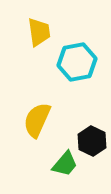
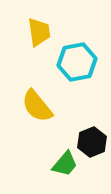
yellow semicircle: moved 14 px up; rotated 63 degrees counterclockwise
black hexagon: moved 1 px down; rotated 12 degrees clockwise
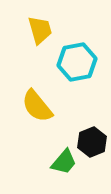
yellow trapezoid: moved 1 px right, 2 px up; rotated 8 degrees counterclockwise
green trapezoid: moved 1 px left, 2 px up
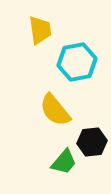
yellow trapezoid: rotated 8 degrees clockwise
yellow semicircle: moved 18 px right, 4 px down
black hexagon: rotated 16 degrees clockwise
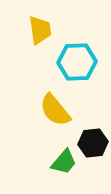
cyan hexagon: rotated 9 degrees clockwise
black hexagon: moved 1 px right, 1 px down
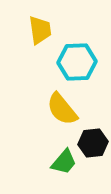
yellow semicircle: moved 7 px right, 1 px up
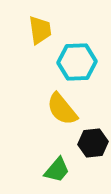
green trapezoid: moved 7 px left, 8 px down
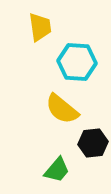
yellow trapezoid: moved 3 px up
cyan hexagon: rotated 6 degrees clockwise
yellow semicircle: rotated 12 degrees counterclockwise
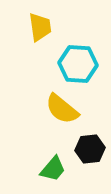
cyan hexagon: moved 1 px right, 2 px down
black hexagon: moved 3 px left, 6 px down
green trapezoid: moved 4 px left, 1 px up
